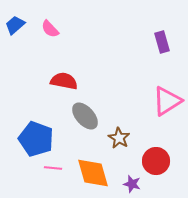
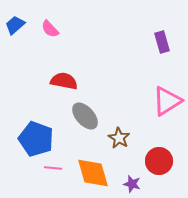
red circle: moved 3 px right
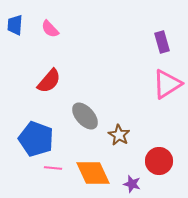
blue trapezoid: rotated 45 degrees counterclockwise
red semicircle: moved 15 px left; rotated 120 degrees clockwise
pink triangle: moved 17 px up
brown star: moved 3 px up
orange diamond: rotated 9 degrees counterclockwise
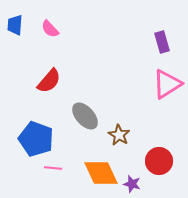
orange diamond: moved 8 px right
